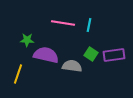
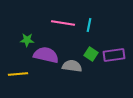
yellow line: rotated 66 degrees clockwise
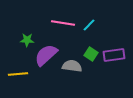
cyan line: rotated 32 degrees clockwise
purple semicircle: rotated 55 degrees counterclockwise
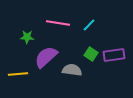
pink line: moved 5 px left
green star: moved 3 px up
purple semicircle: moved 2 px down
gray semicircle: moved 4 px down
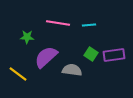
cyan line: rotated 40 degrees clockwise
yellow line: rotated 42 degrees clockwise
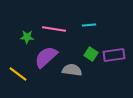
pink line: moved 4 px left, 6 px down
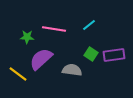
cyan line: rotated 32 degrees counterclockwise
purple semicircle: moved 5 px left, 2 px down
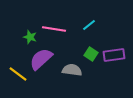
green star: moved 3 px right; rotated 16 degrees clockwise
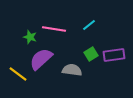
green square: rotated 24 degrees clockwise
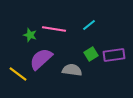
green star: moved 2 px up
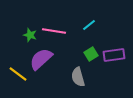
pink line: moved 2 px down
gray semicircle: moved 6 px right, 7 px down; rotated 114 degrees counterclockwise
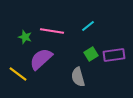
cyan line: moved 1 px left, 1 px down
pink line: moved 2 px left
green star: moved 5 px left, 2 px down
